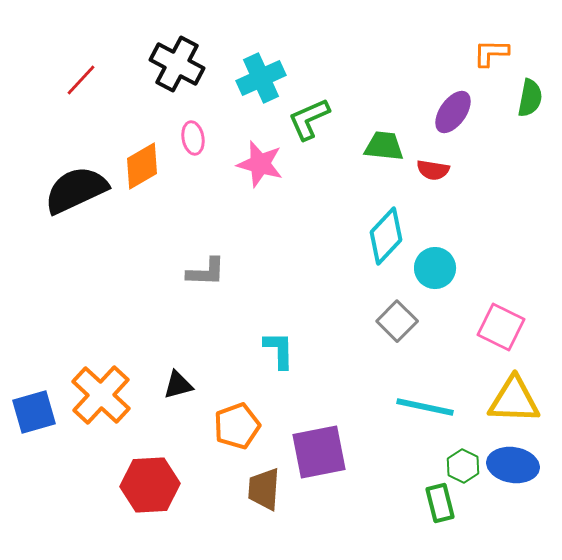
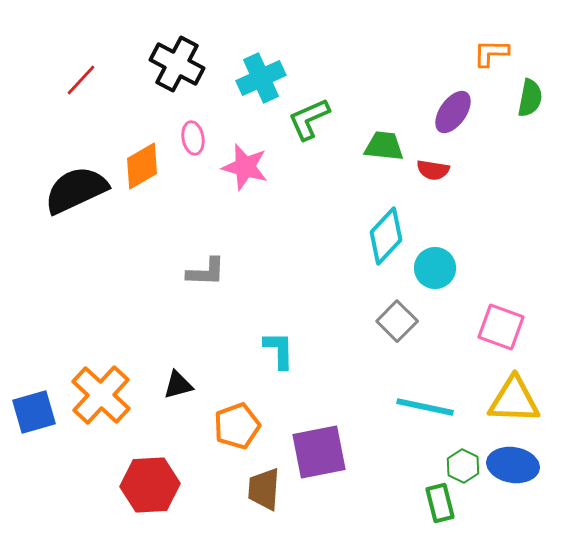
pink star: moved 15 px left, 3 px down
pink square: rotated 6 degrees counterclockwise
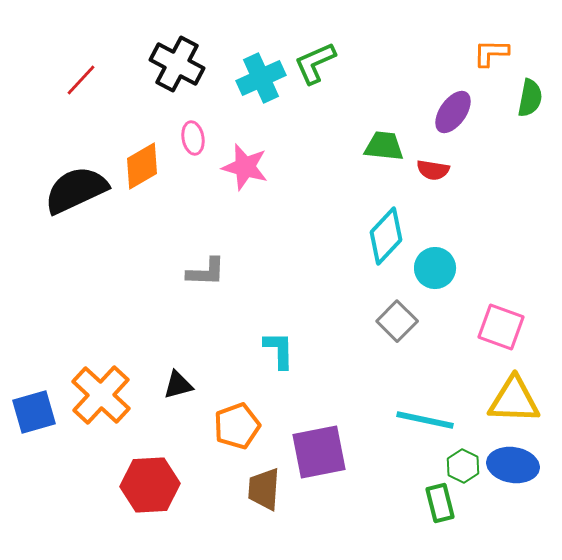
green L-shape: moved 6 px right, 56 px up
cyan line: moved 13 px down
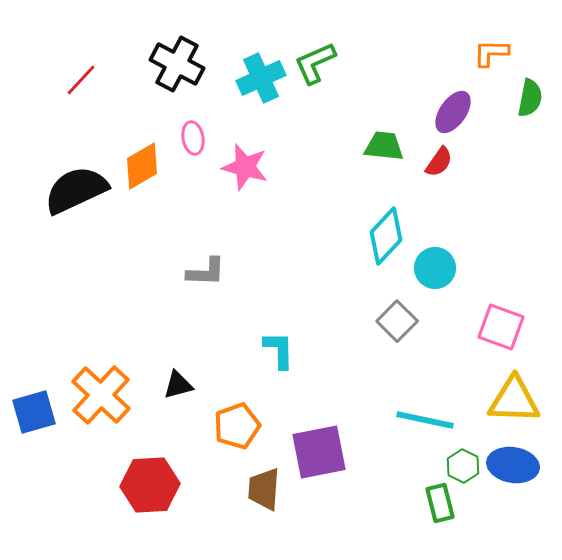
red semicircle: moved 6 px right, 8 px up; rotated 64 degrees counterclockwise
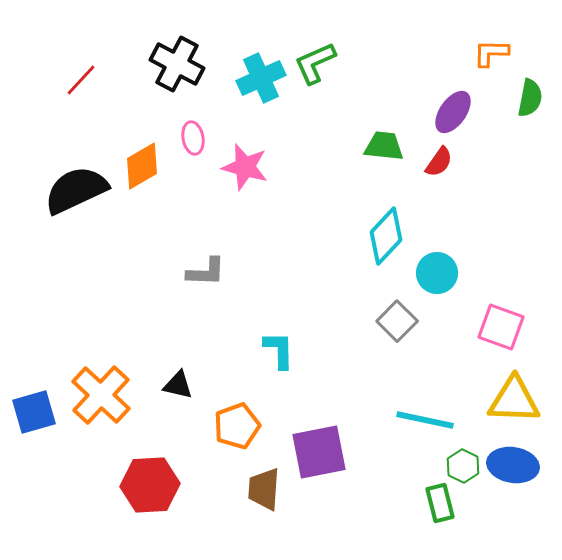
cyan circle: moved 2 px right, 5 px down
black triangle: rotated 28 degrees clockwise
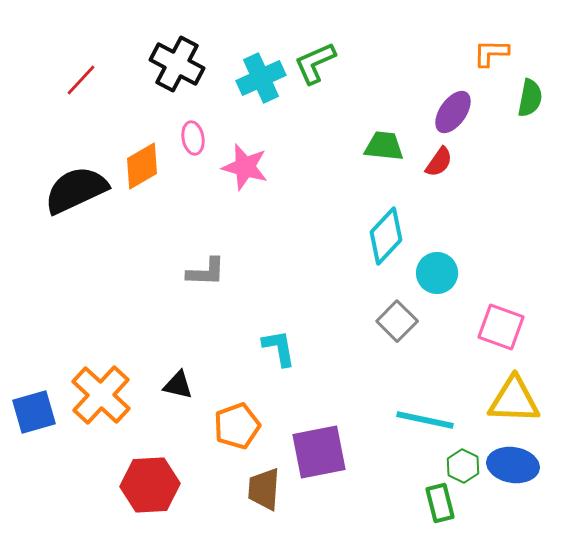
cyan L-shape: moved 2 px up; rotated 9 degrees counterclockwise
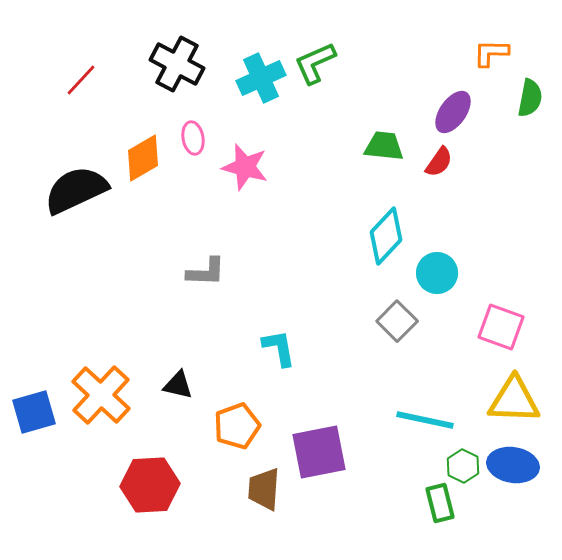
orange diamond: moved 1 px right, 8 px up
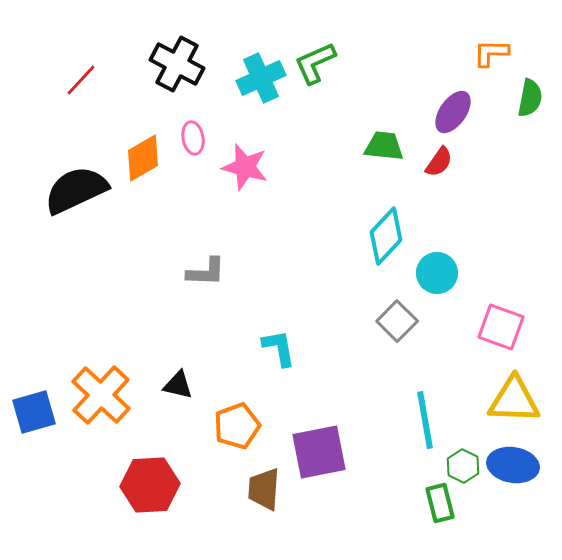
cyan line: rotated 68 degrees clockwise
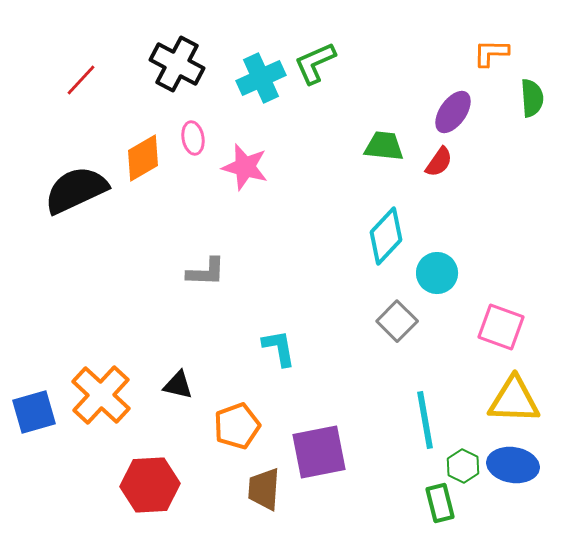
green semicircle: moved 2 px right; rotated 15 degrees counterclockwise
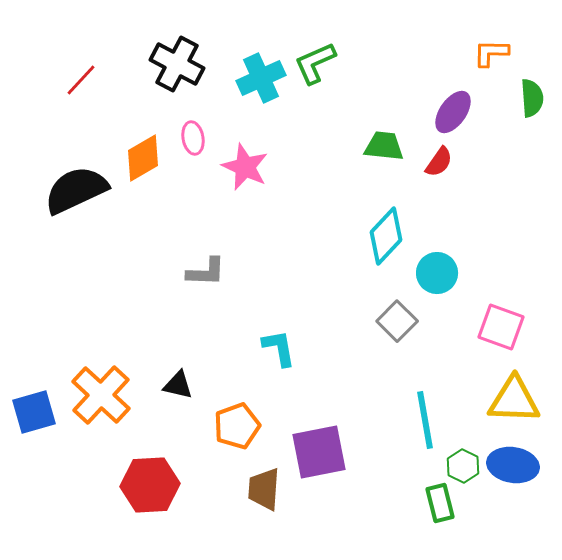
pink star: rotated 9 degrees clockwise
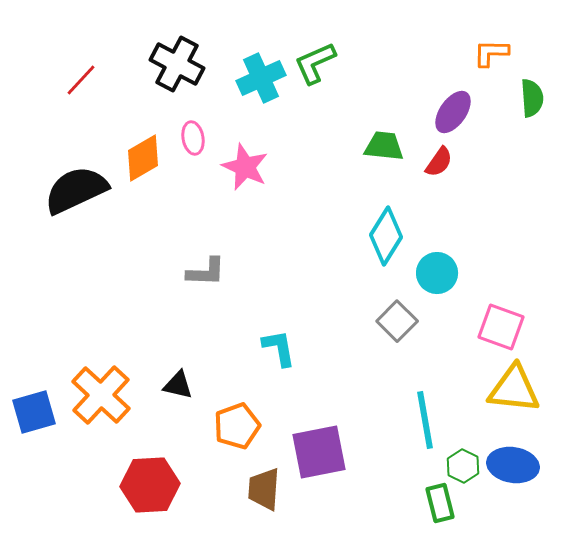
cyan diamond: rotated 12 degrees counterclockwise
yellow triangle: moved 11 px up; rotated 4 degrees clockwise
